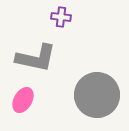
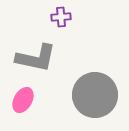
purple cross: rotated 12 degrees counterclockwise
gray circle: moved 2 px left
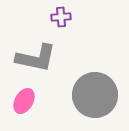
pink ellipse: moved 1 px right, 1 px down
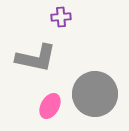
gray circle: moved 1 px up
pink ellipse: moved 26 px right, 5 px down
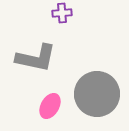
purple cross: moved 1 px right, 4 px up
gray circle: moved 2 px right
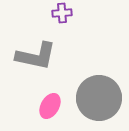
gray L-shape: moved 2 px up
gray circle: moved 2 px right, 4 px down
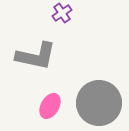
purple cross: rotated 30 degrees counterclockwise
gray circle: moved 5 px down
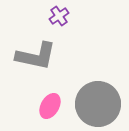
purple cross: moved 3 px left, 3 px down
gray circle: moved 1 px left, 1 px down
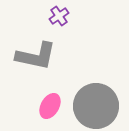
gray circle: moved 2 px left, 2 px down
